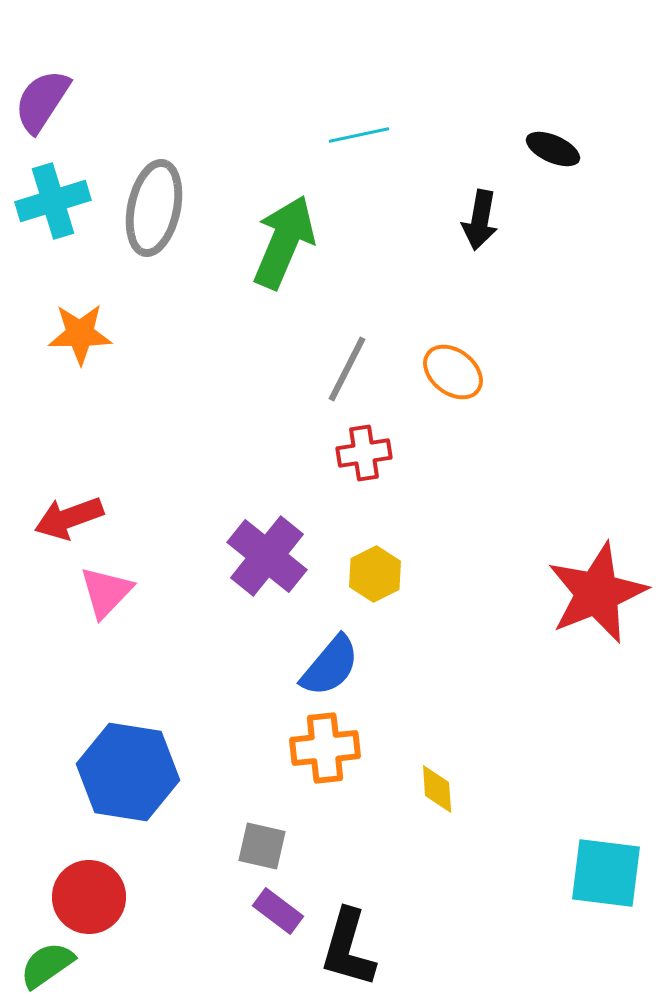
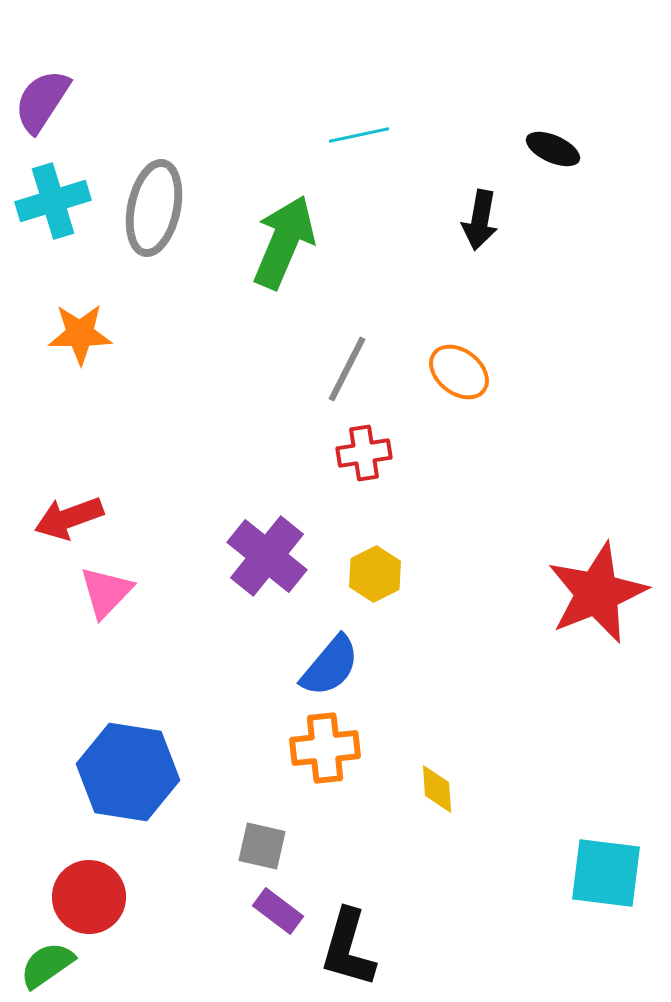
orange ellipse: moved 6 px right
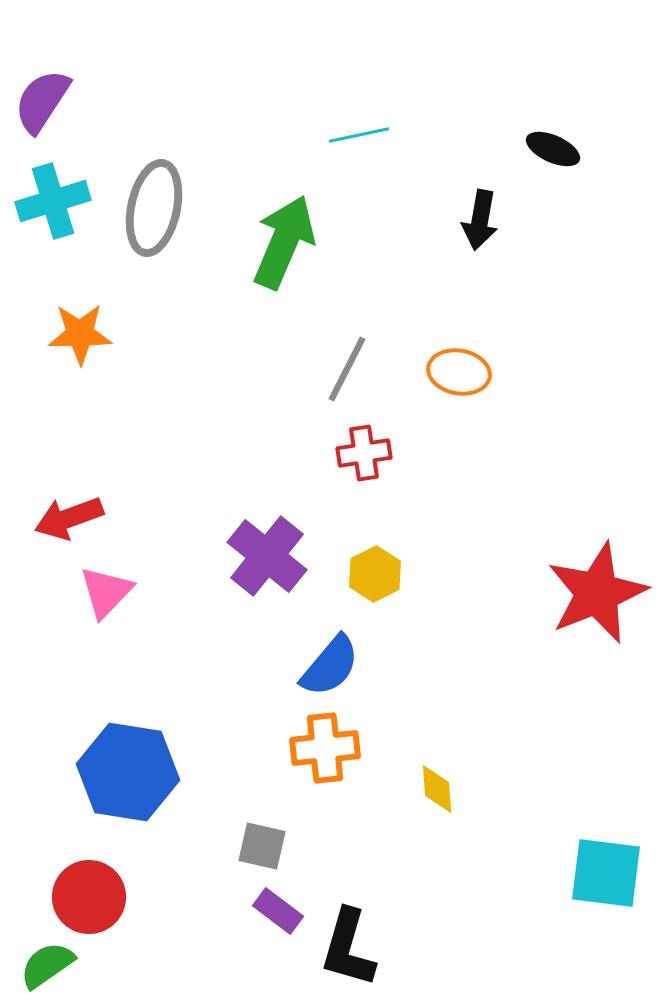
orange ellipse: rotated 28 degrees counterclockwise
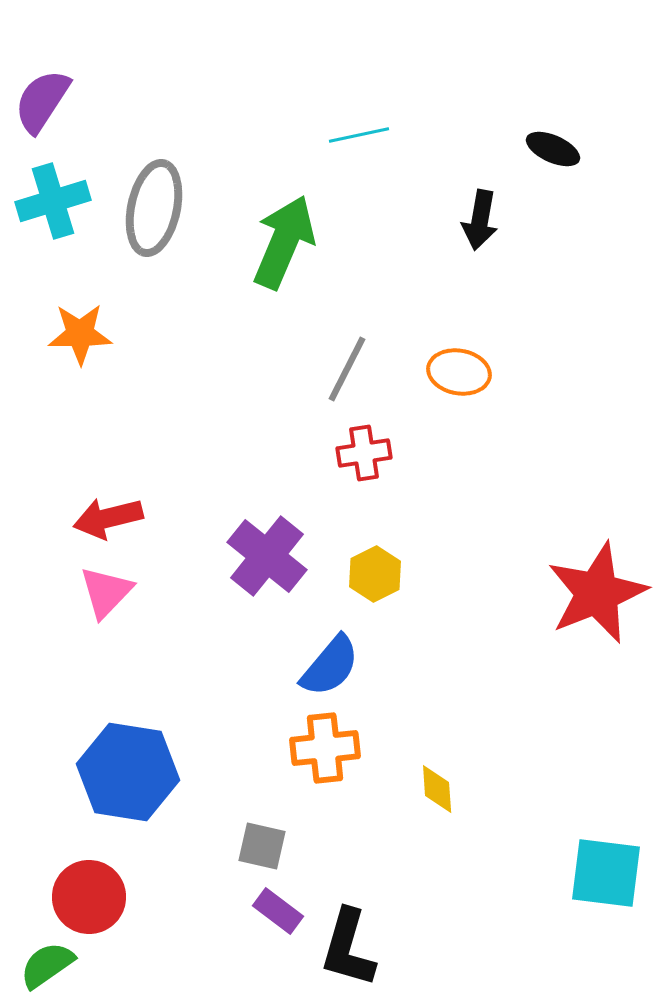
red arrow: moved 39 px right; rotated 6 degrees clockwise
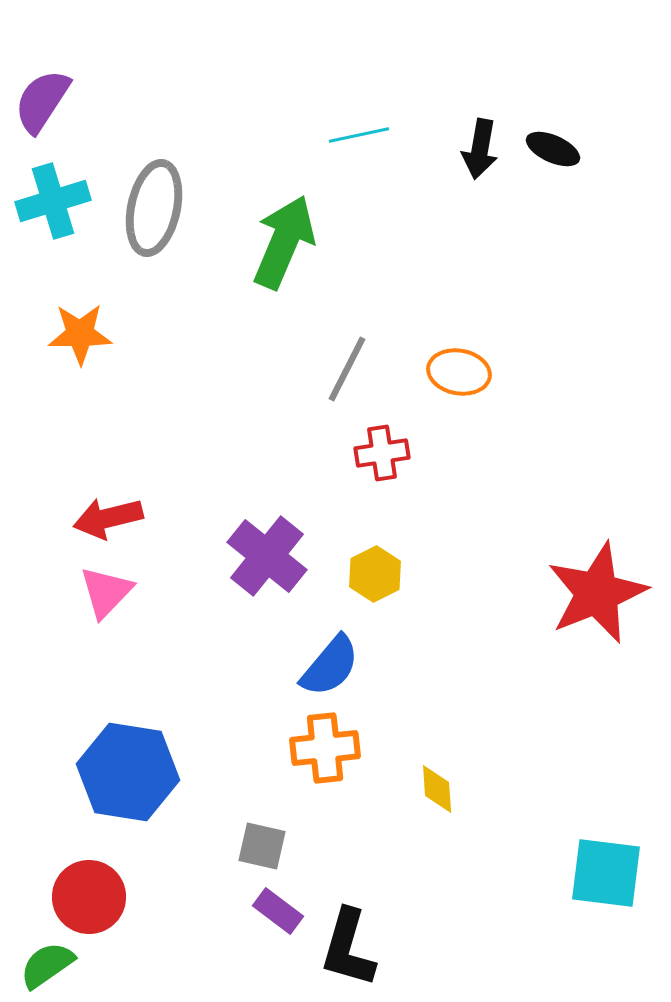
black arrow: moved 71 px up
red cross: moved 18 px right
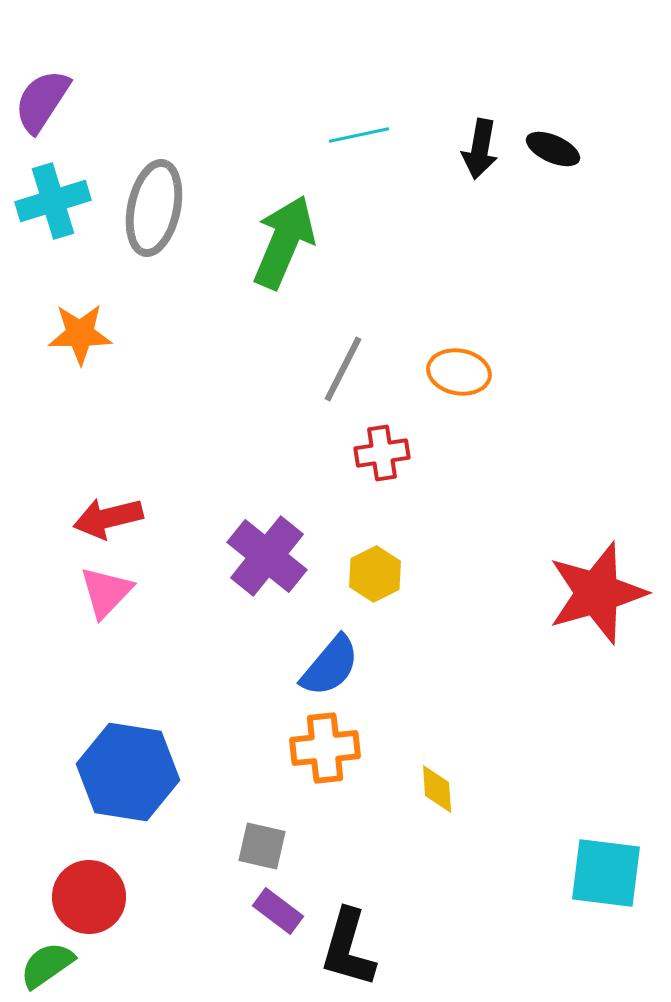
gray line: moved 4 px left
red star: rotated 6 degrees clockwise
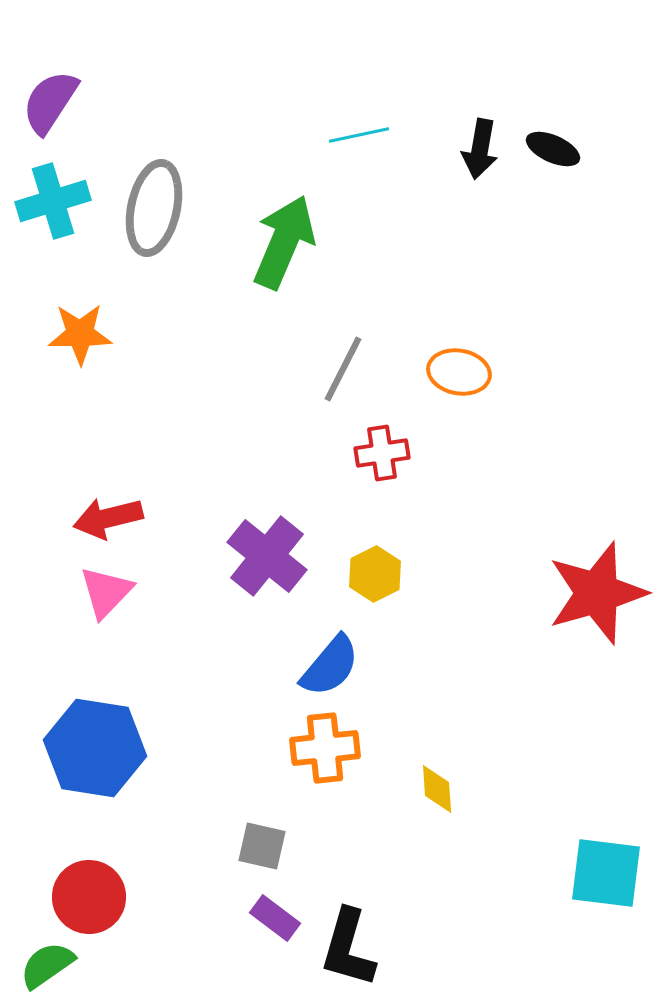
purple semicircle: moved 8 px right, 1 px down
blue hexagon: moved 33 px left, 24 px up
purple rectangle: moved 3 px left, 7 px down
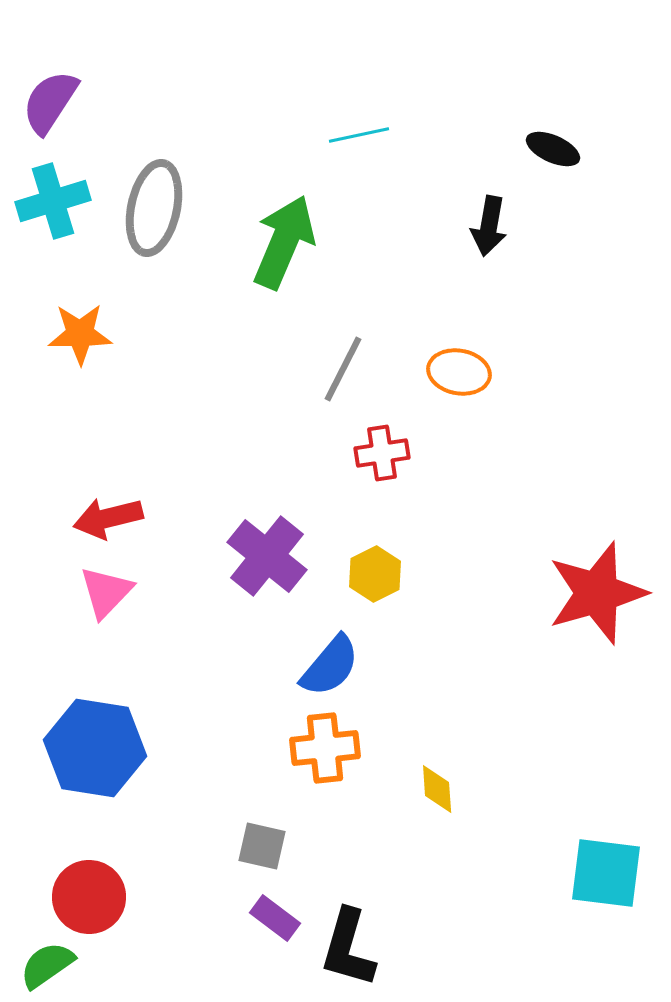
black arrow: moved 9 px right, 77 px down
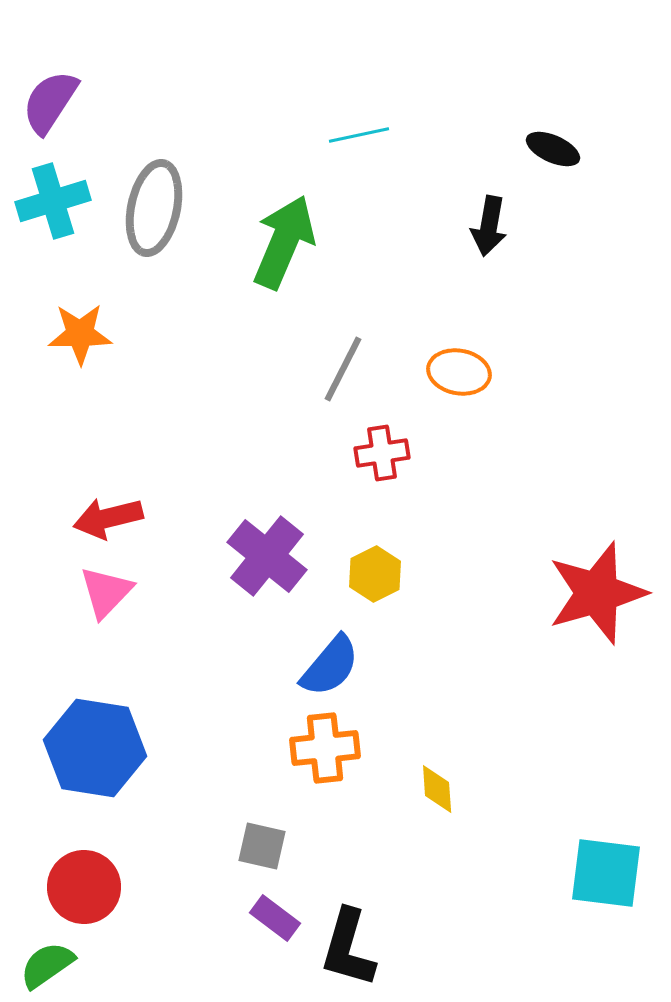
red circle: moved 5 px left, 10 px up
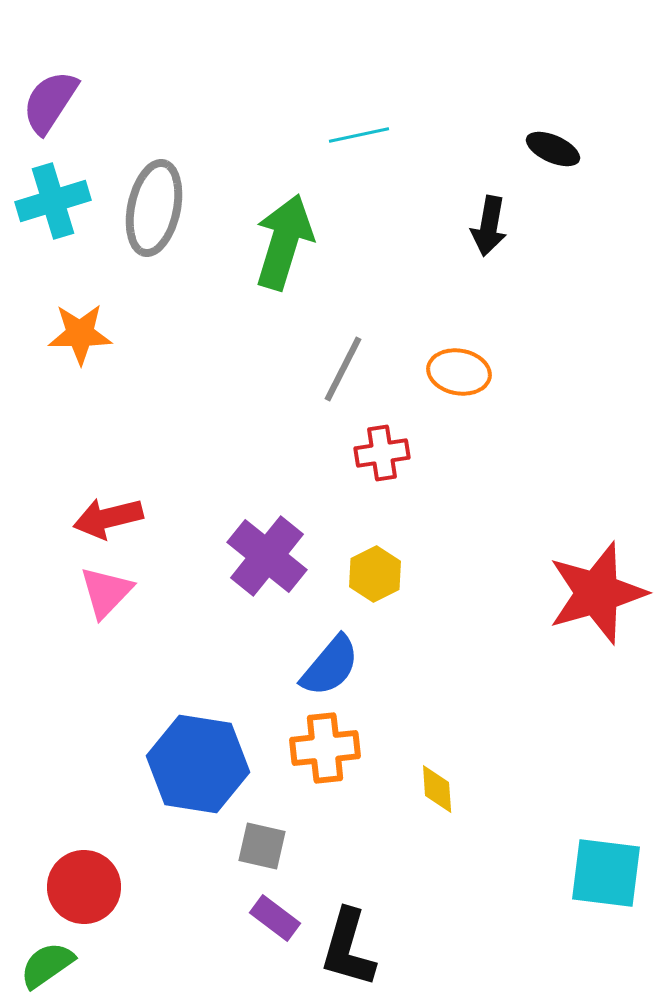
green arrow: rotated 6 degrees counterclockwise
blue hexagon: moved 103 px right, 16 px down
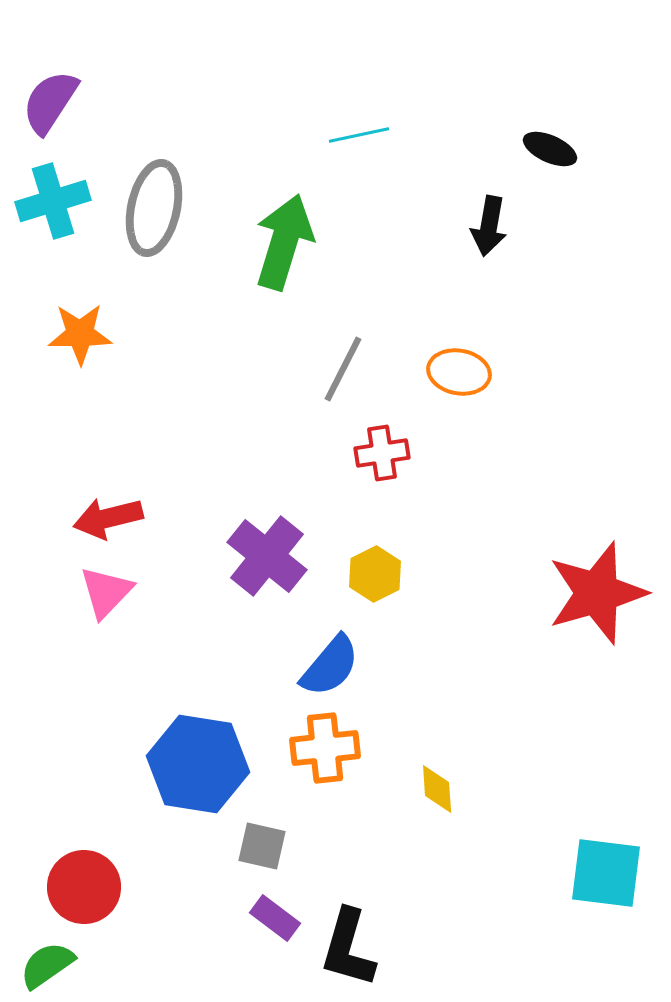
black ellipse: moved 3 px left
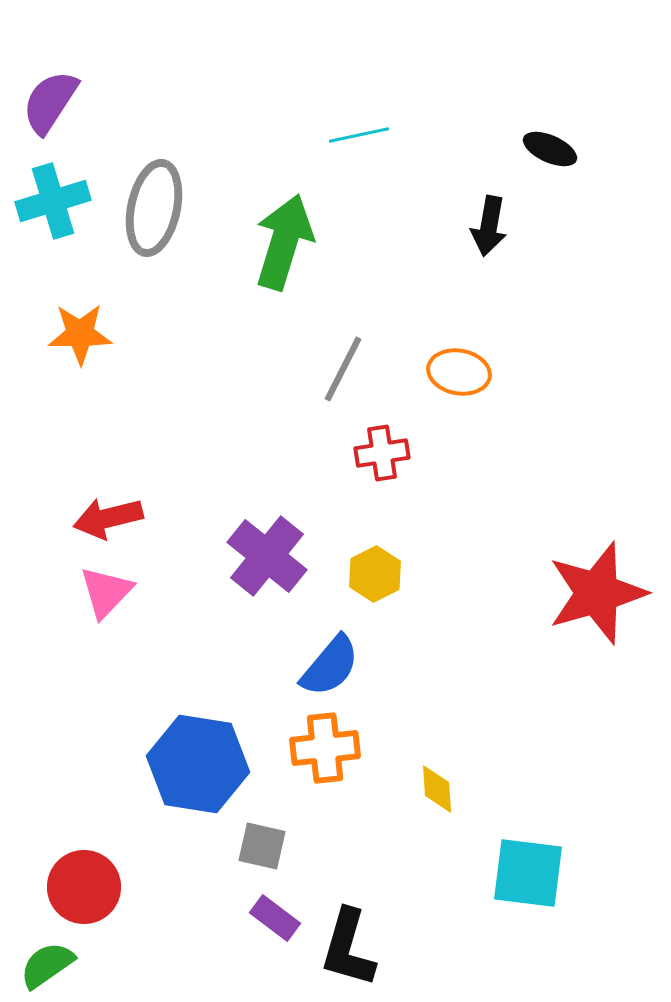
cyan square: moved 78 px left
